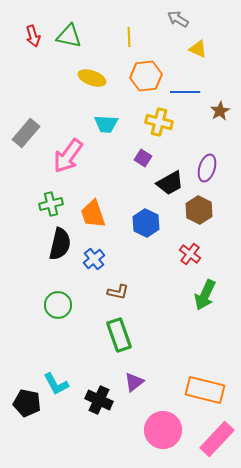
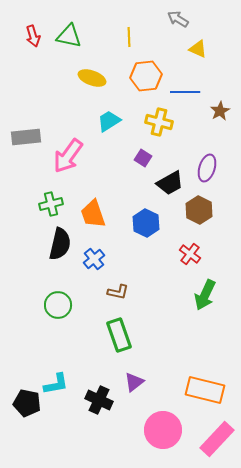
cyan trapezoid: moved 3 px right, 3 px up; rotated 145 degrees clockwise
gray rectangle: moved 4 px down; rotated 44 degrees clockwise
cyan L-shape: rotated 72 degrees counterclockwise
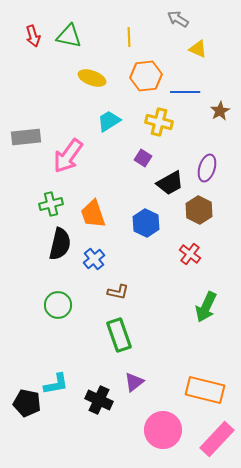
green arrow: moved 1 px right, 12 px down
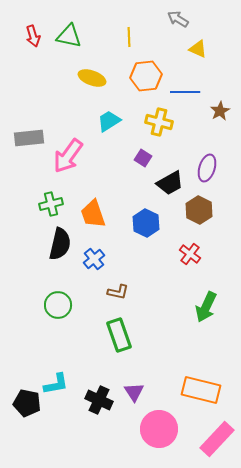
gray rectangle: moved 3 px right, 1 px down
purple triangle: moved 10 px down; rotated 25 degrees counterclockwise
orange rectangle: moved 4 px left
pink circle: moved 4 px left, 1 px up
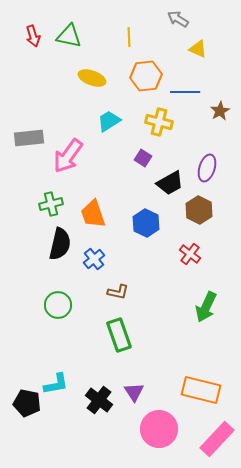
black cross: rotated 12 degrees clockwise
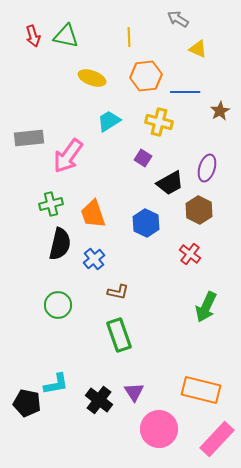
green triangle: moved 3 px left
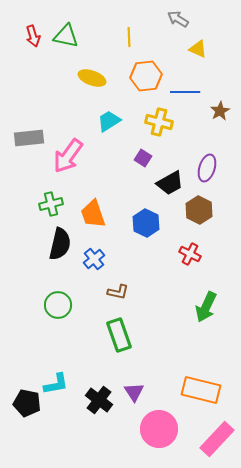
red cross: rotated 10 degrees counterclockwise
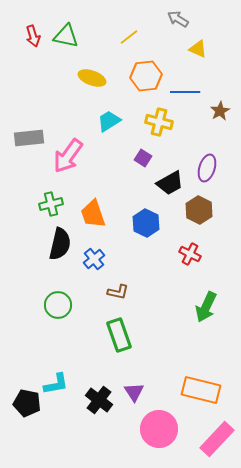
yellow line: rotated 54 degrees clockwise
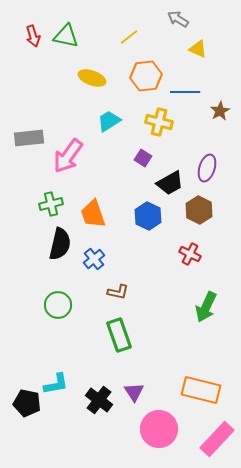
blue hexagon: moved 2 px right, 7 px up
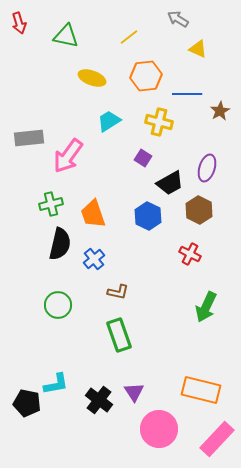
red arrow: moved 14 px left, 13 px up
blue line: moved 2 px right, 2 px down
